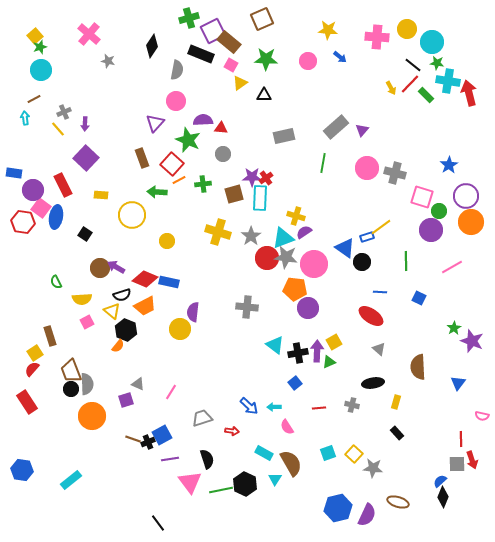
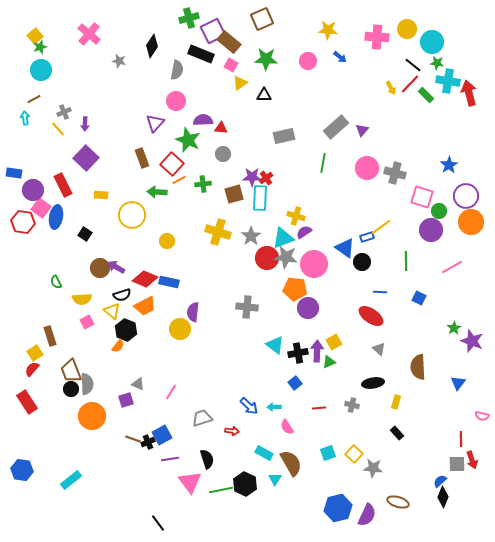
gray star at (108, 61): moved 11 px right
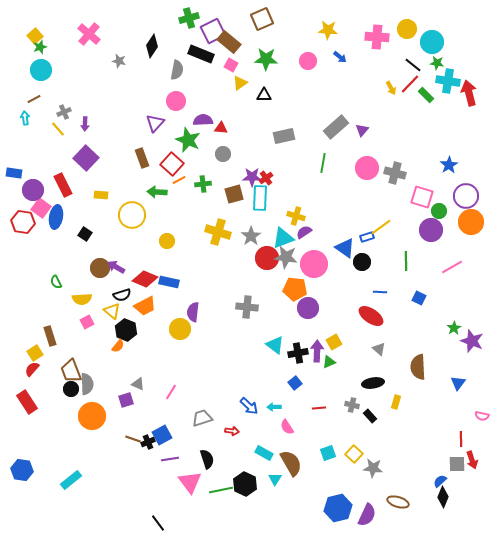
black rectangle at (397, 433): moved 27 px left, 17 px up
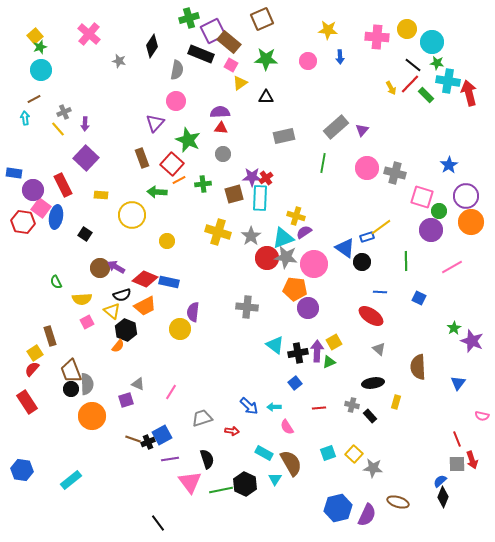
blue arrow at (340, 57): rotated 48 degrees clockwise
black triangle at (264, 95): moved 2 px right, 2 px down
purple semicircle at (203, 120): moved 17 px right, 8 px up
red line at (461, 439): moved 4 px left; rotated 21 degrees counterclockwise
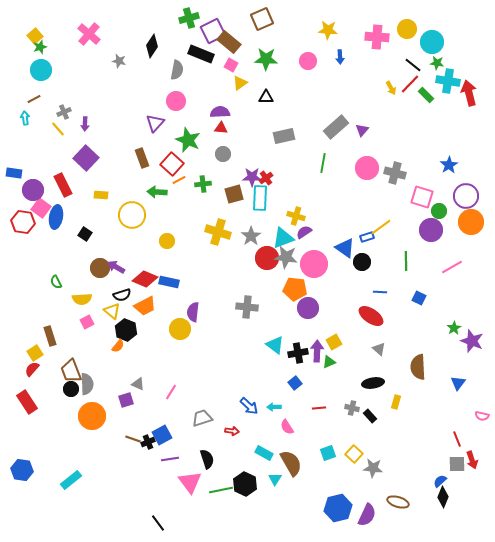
gray cross at (352, 405): moved 3 px down
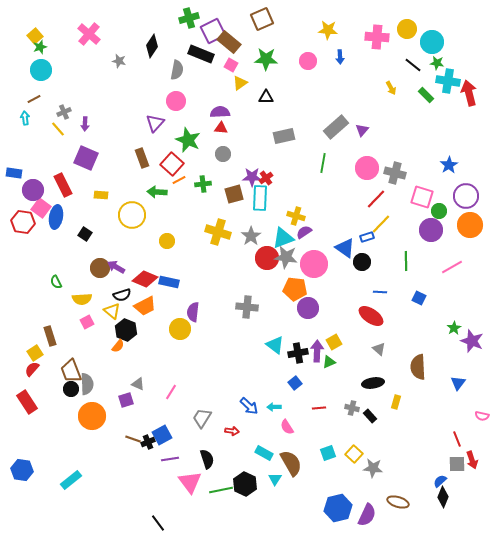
red line at (410, 84): moved 34 px left, 115 px down
purple square at (86, 158): rotated 20 degrees counterclockwise
orange circle at (471, 222): moved 1 px left, 3 px down
yellow line at (381, 227): moved 3 px up; rotated 10 degrees counterclockwise
gray trapezoid at (202, 418): rotated 40 degrees counterclockwise
